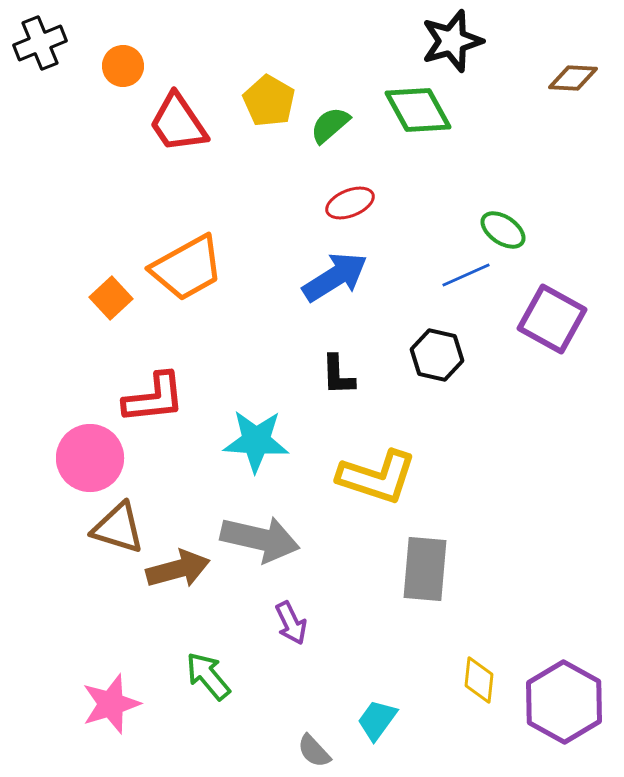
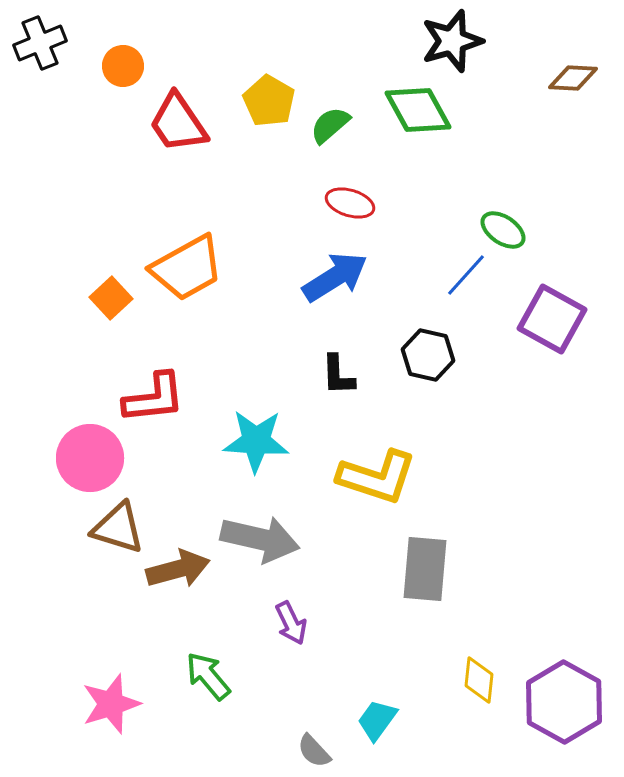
red ellipse: rotated 39 degrees clockwise
blue line: rotated 24 degrees counterclockwise
black hexagon: moved 9 px left
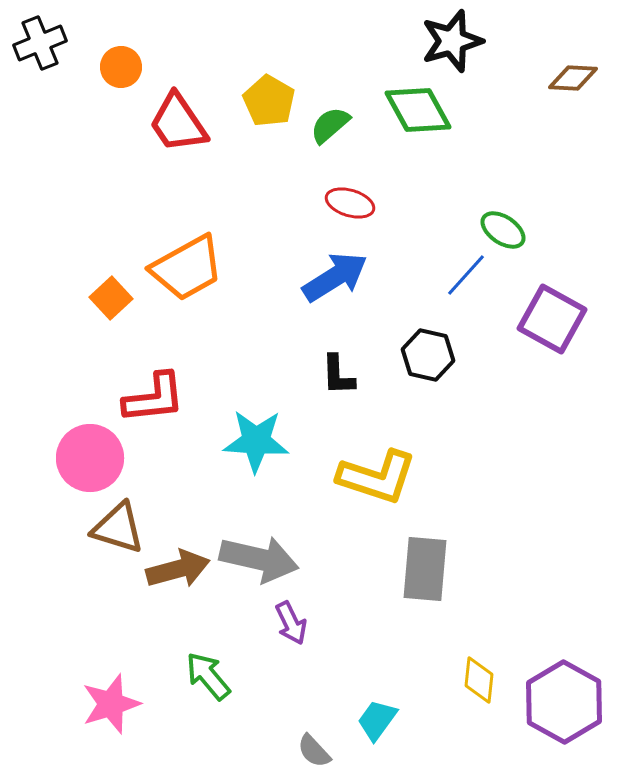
orange circle: moved 2 px left, 1 px down
gray arrow: moved 1 px left, 20 px down
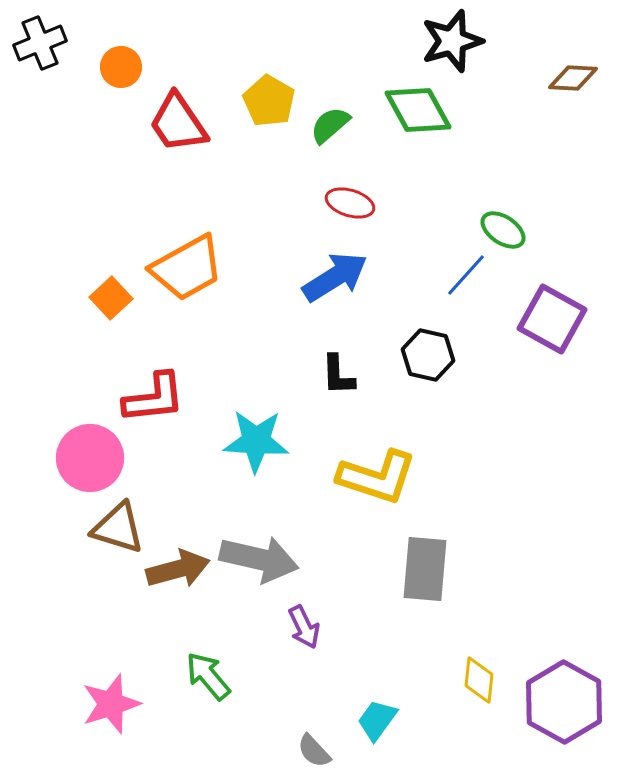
purple arrow: moved 13 px right, 4 px down
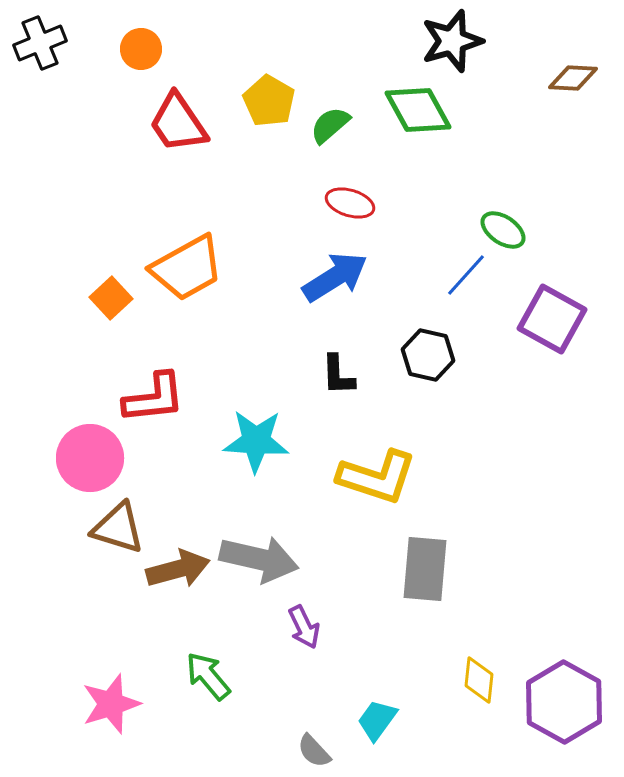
orange circle: moved 20 px right, 18 px up
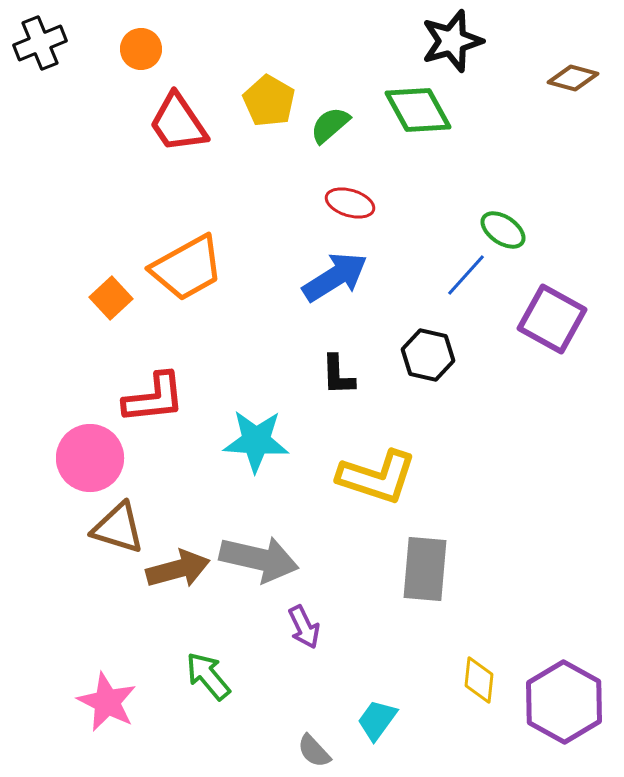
brown diamond: rotated 12 degrees clockwise
pink star: moved 4 px left, 2 px up; rotated 28 degrees counterclockwise
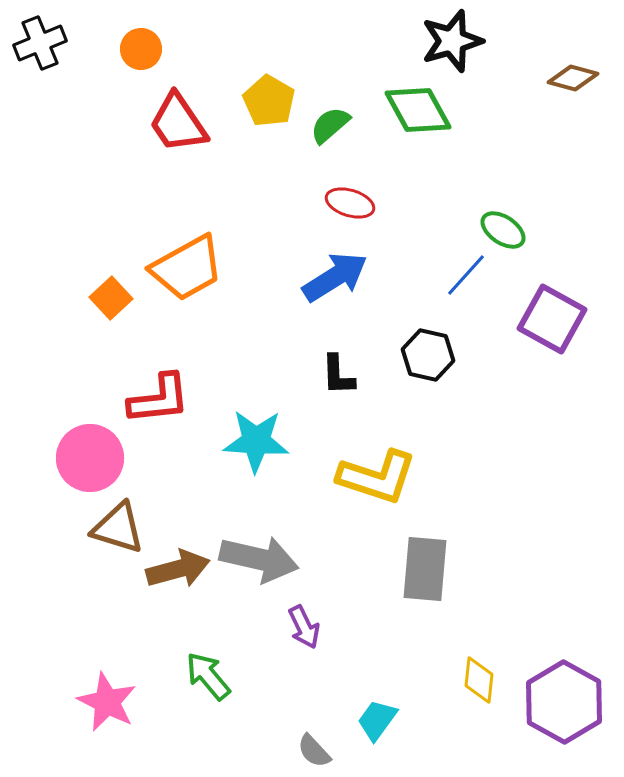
red L-shape: moved 5 px right, 1 px down
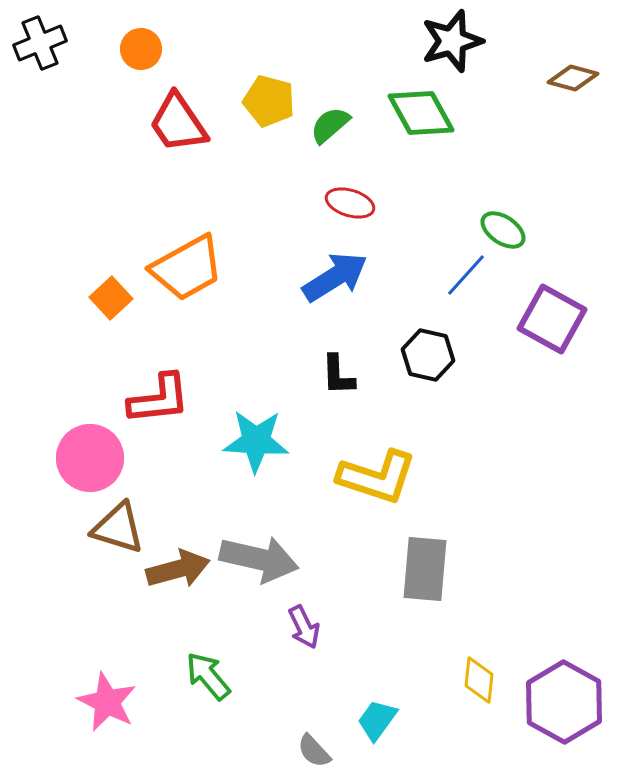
yellow pentagon: rotated 15 degrees counterclockwise
green diamond: moved 3 px right, 3 px down
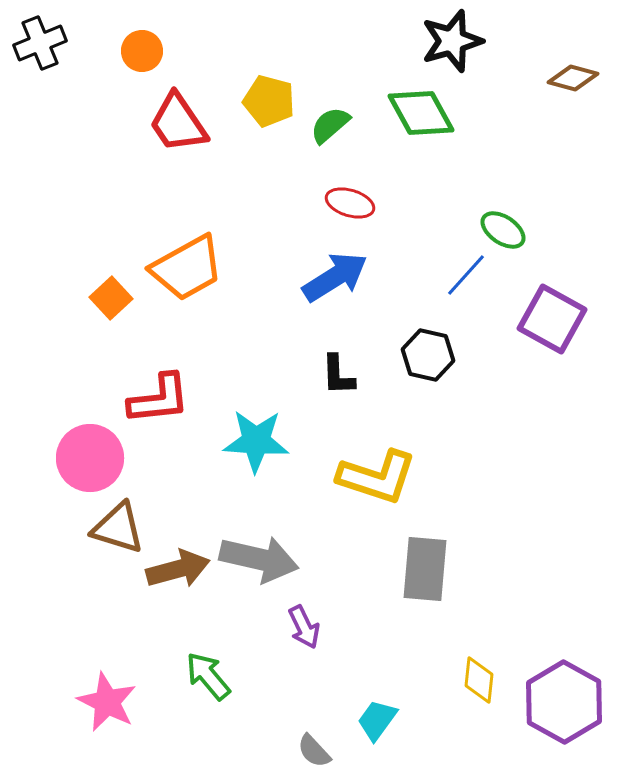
orange circle: moved 1 px right, 2 px down
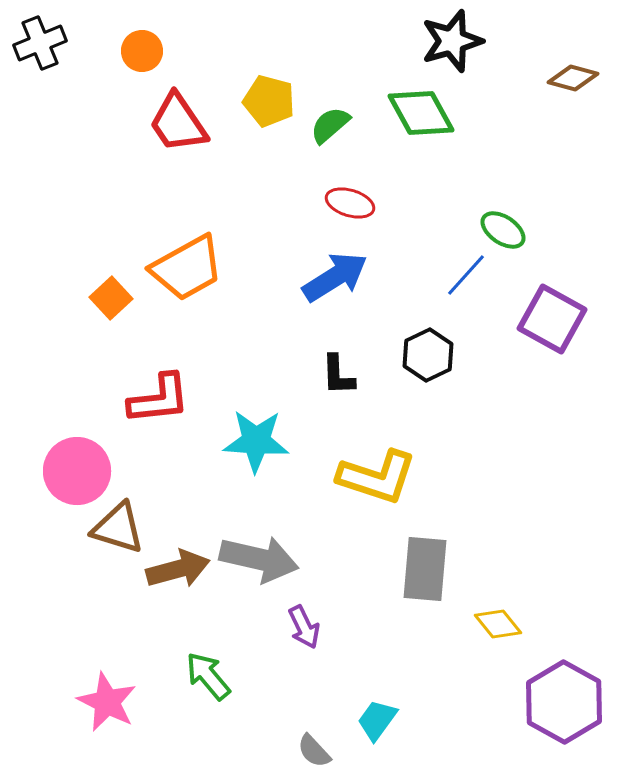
black hexagon: rotated 21 degrees clockwise
pink circle: moved 13 px left, 13 px down
yellow diamond: moved 19 px right, 56 px up; rotated 45 degrees counterclockwise
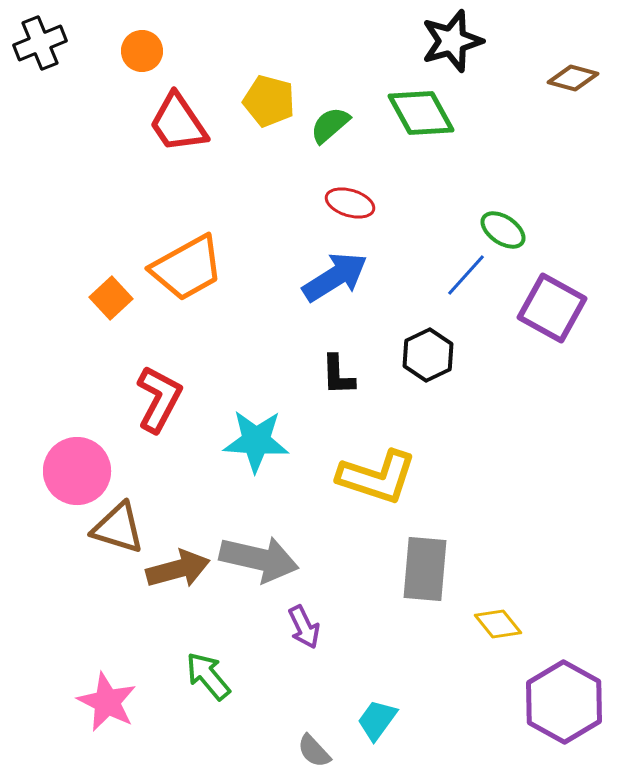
purple square: moved 11 px up
red L-shape: rotated 56 degrees counterclockwise
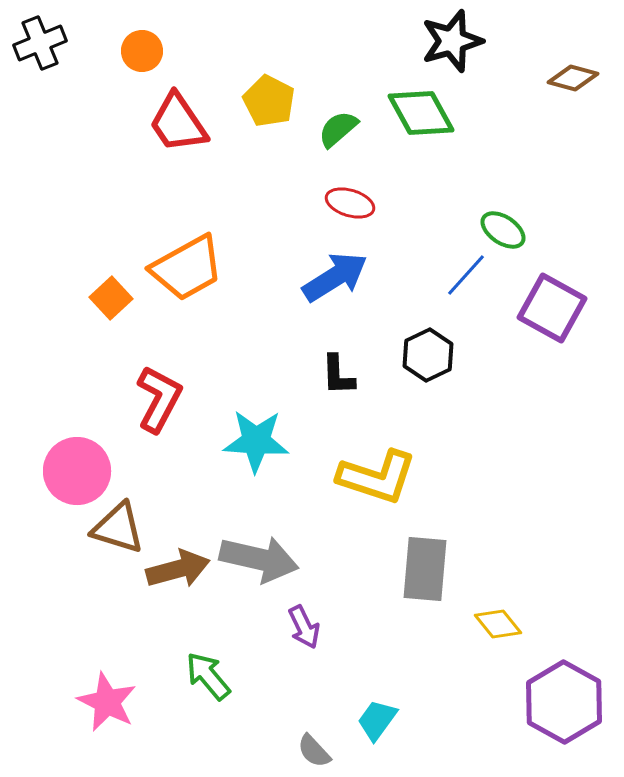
yellow pentagon: rotated 12 degrees clockwise
green semicircle: moved 8 px right, 4 px down
